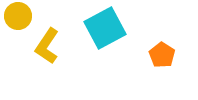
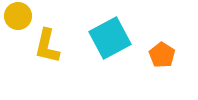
cyan square: moved 5 px right, 10 px down
yellow L-shape: rotated 21 degrees counterclockwise
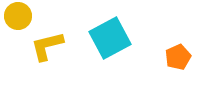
yellow L-shape: rotated 63 degrees clockwise
orange pentagon: moved 16 px right, 2 px down; rotated 15 degrees clockwise
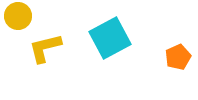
yellow L-shape: moved 2 px left, 2 px down
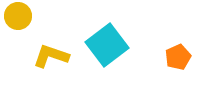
cyan square: moved 3 px left, 7 px down; rotated 9 degrees counterclockwise
yellow L-shape: moved 6 px right, 8 px down; rotated 33 degrees clockwise
